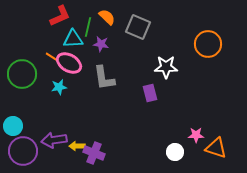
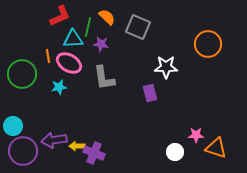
orange line: moved 4 px left, 1 px up; rotated 48 degrees clockwise
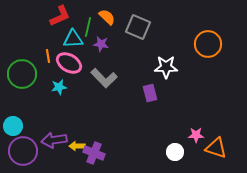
gray L-shape: rotated 36 degrees counterclockwise
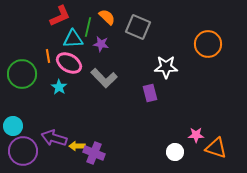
cyan star: rotated 28 degrees counterclockwise
purple arrow: moved 2 px up; rotated 25 degrees clockwise
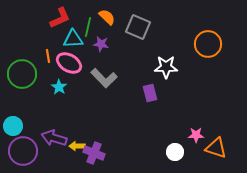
red L-shape: moved 2 px down
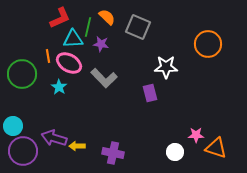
purple cross: moved 19 px right; rotated 10 degrees counterclockwise
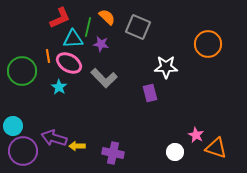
green circle: moved 3 px up
pink star: rotated 28 degrees clockwise
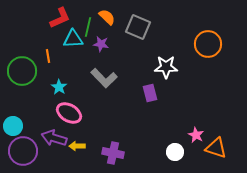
pink ellipse: moved 50 px down
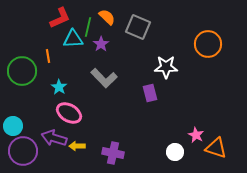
purple star: rotated 28 degrees clockwise
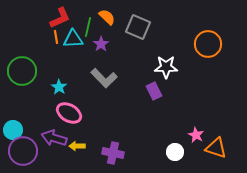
orange line: moved 8 px right, 19 px up
purple rectangle: moved 4 px right, 2 px up; rotated 12 degrees counterclockwise
cyan circle: moved 4 px down
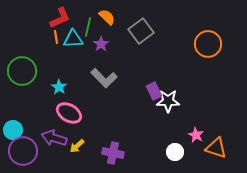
gray square: moved 3 px right, 4 px down; rotated 30 degrees clockwise
white star: moved 2 px right, 34 px down
yellow arrow: rotated 42 degrees counterclockwise
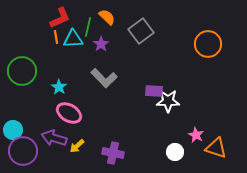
purple rectangle: rotated 60 degrees counterclockwise
